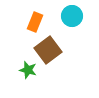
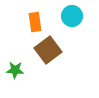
orange rectangle: rotated 30 degrees counterclockwise
green star: moved 13 px left; rotated 12 degrees counterclockwise
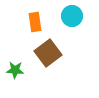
brown square: moved 3 px down
